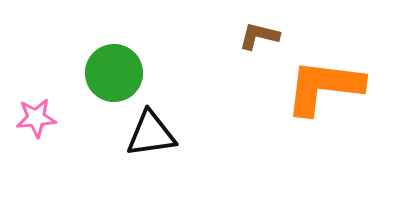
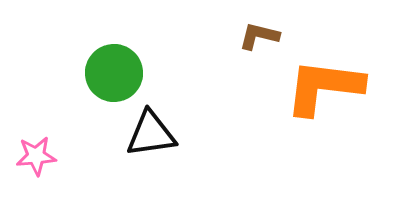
pink star: moved 38 px down
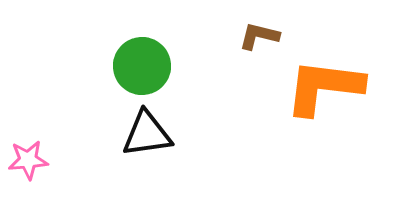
green circle: moved 28 px right, 7 px up
black triangle: moved 4 px left
pink star: moved 8 px left, 4 px down
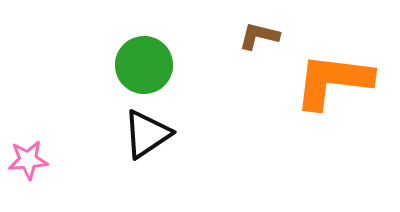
green circle: moved 2 px right, 1 px up
orange L-shape: moved 9 px right, 6 px up
black triangle: rotated 26 degrees counterclockwise
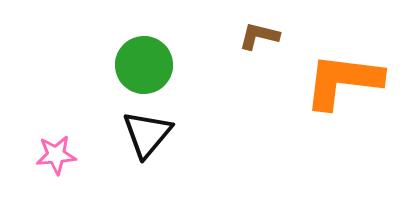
orange L-shape: moved 10 px right
black triangle: rotated 16 degrees counterclockwise
pink star: moved 28 px right, 5 px up
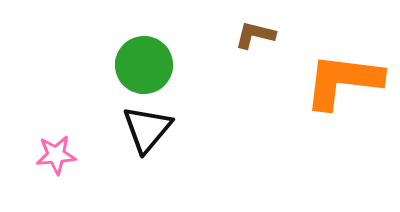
brown L-shape: moved 4 px left, 1 px up
black triangle: moved 5 px up
